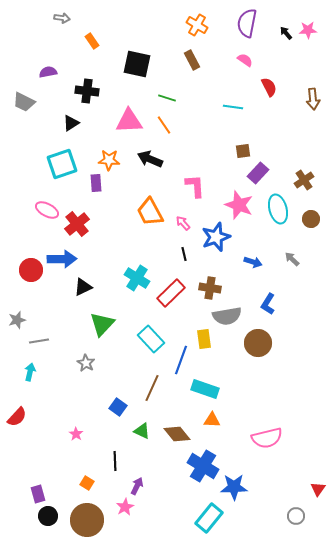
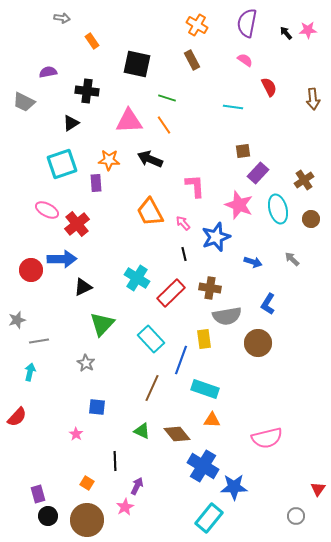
blue square at (118, 407): moved 21 px left; rotated 30 degrees counterclockwise
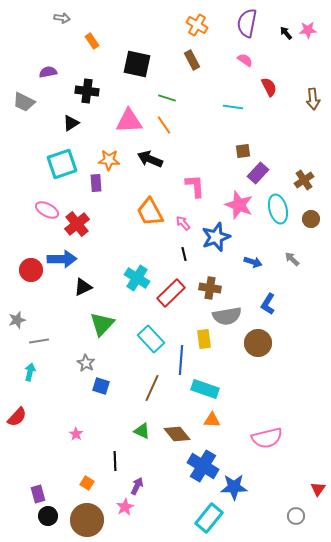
blue line at (181, 360): rotated 16 degrees counterclockwise
blue square at (97, 407): moved 4 px right, 21 px up; rotated 12 degrees clockwise
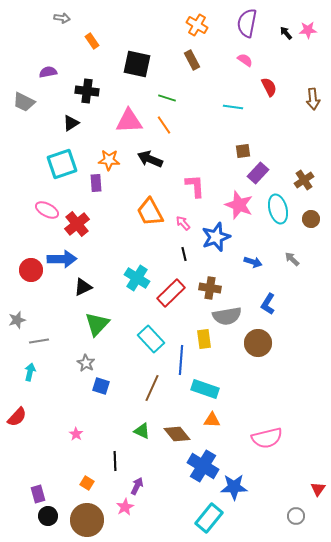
green triangle at (102, 324): moved 5 px left
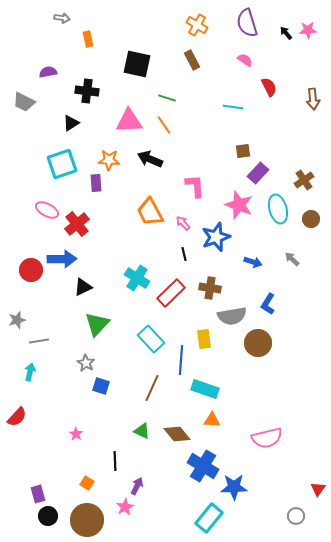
purple semicircle at (247, 23): rotated 28 degrees counterclockwise
orange rectangle at (92, 41): moved 4 px left, 2 px up; rotated 21 degrees clockwise
gray semicircle at (227, 316): moved 5 px right
